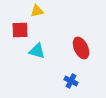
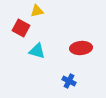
red square: moved 1 px right, 2 px up; rotated 30 degrees clockwise
red ellipse: rotated 70 degrees counterclockwise
blue cross: moved 2 px left
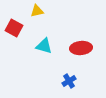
red square: moved 7 px left
cyan triangle: moved 7 px right, 5 px up
blue cross: rotated 32 degrees clockwise
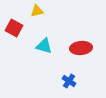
blue cross: rotated 24 degrees counterclockwise
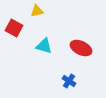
red ellipse: rotated 30 degrees clockwise
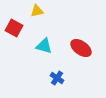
red ellipse: rotated 10 degrees clockwise
blue cross: moved 12 px left, 3 px up
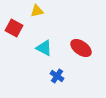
cyan triangle: moved 2 px down; rotated 12 degrees clockwise
blue cross: moved 2 px up
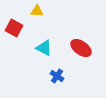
yellow triangle: rotated 16 degrees clockwise
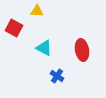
red ellipse: moved 1 px right, 2 px down; rotated 45 degrees clockwise
